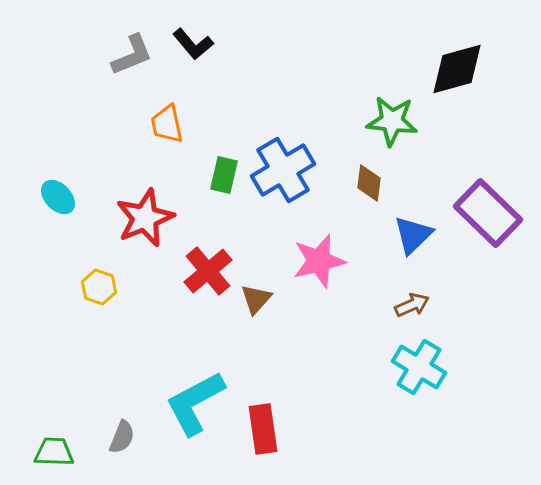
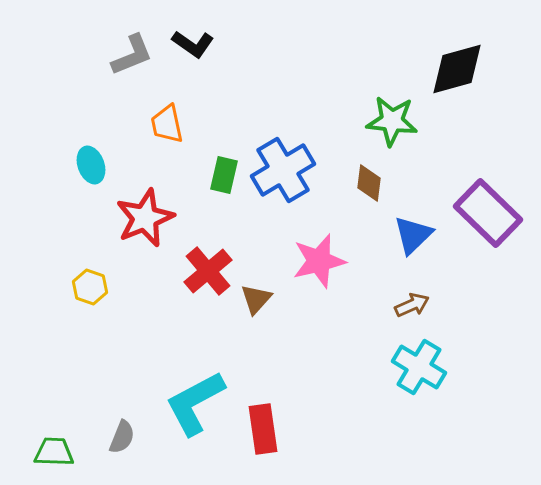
black L-shape: rotated 15 degrees counterclockwise
cyan ellipse: moved 33 px right, 32 px up; rotated 24 degrees clockwise
yellow hexagon: moved 9 px left
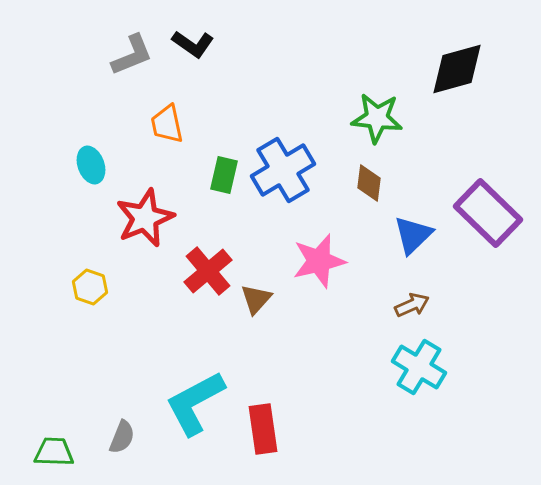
green star: moved 15 px left, 3 px up
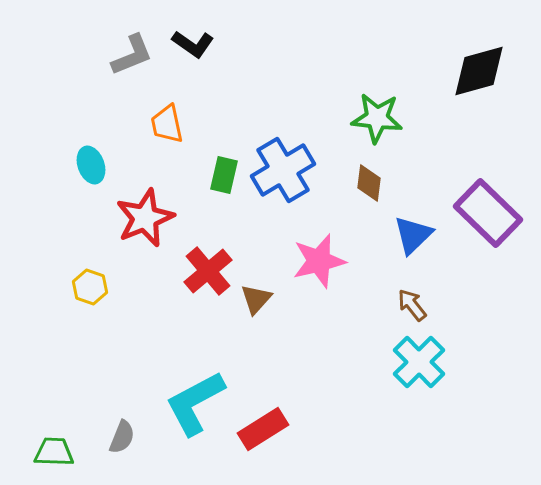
black diamond: moved 22 px right, 2 px down
brown arrow: rotated 104 degrees counterclockwise
cyan cross: moved 5 px up; rotated 14 degrees clockwise
red rectangle: rotated 66 degrees clockwise
